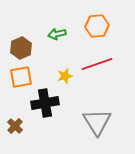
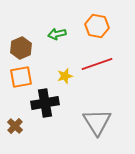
orange hexagon: rotated 15 degrees clockwise
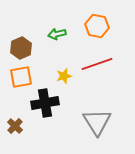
yellow star: moved 1 px left
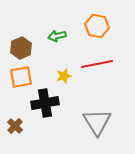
green arrow: moved 2 px down
red line: rotated 8 degrees clockwise
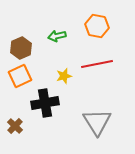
orange square: moved 1 px left, 1 px up; rotated 15 degrees counterclockwise
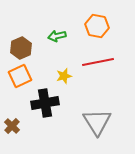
red line: moved 1 px right, 2 px up
brown cross: moved 3 px left
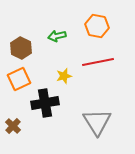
brown hexagon: rotated 10 degrees counterclockwise
orange square: moved 1 px left, 3 px down
brown cross: moved 1 px right
